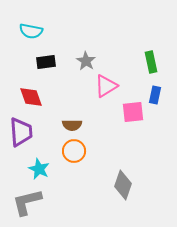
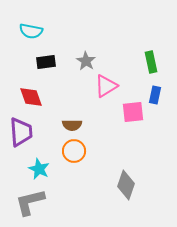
gray diamond: moved 3 px right
gray L-shape: moved 3 px right
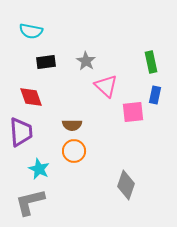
pink triangle: rotated 45 degrees counterclockwise
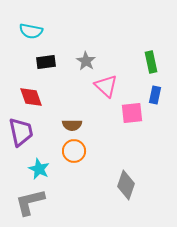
pink square: moved 1 px left, 1 px down
purple trapezoid: rotated 8 degrees counterclockwise
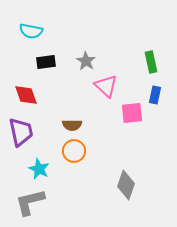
red diamond: moved 5 px left, 2 px up
